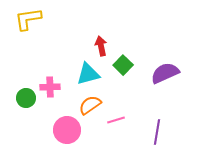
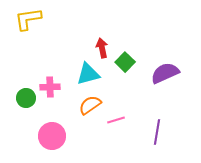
red arrow: moved 1 px right, 2 px down
green square: moved 2 px right, 3 px up
pink circle: moved 15 px left, 6 px down
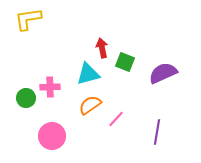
green square: rotated 24 degrees counterclockwise
purple semicircle: moved 2 px left
pink line: moved 1 px up; rotated 30 degrees counterclockwise
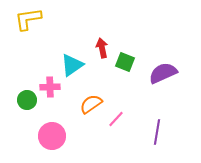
cyan triangle: moved 16 px left, 9 px up; rotated 20 degrees counterclockwise
green circle: moved 1 px right, 2 px down
orange semicircle: moved 1 px right, 1 px up
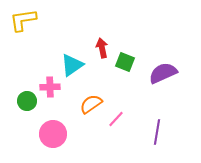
yellow L-shape: moved 5 px left, 1 px down
green circle: moved 1 px down
pink circle: moved 1 px right, 2 px up
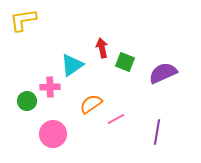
pink line: rotated 18 degrees clockwise
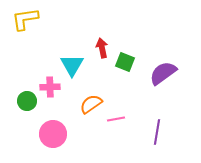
yellow L-shape: moved 2 px right, 1 px up
cyan triangle: rotated 25 degrees counterclockwise
purple semicircle: rotated 12 degrees counterclockwise
pink line: rotated 18 degrees clockwise
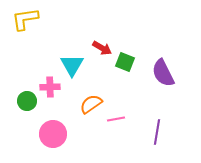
red arrow: rotated 132 degrees clockwise
purple semicircle: rotated 80 degrees counterclockwise
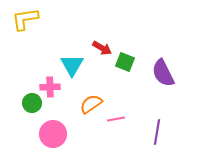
green circle: moved 5 px right, 2 px down
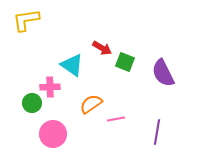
yellow L-shape: moved 1 px right, 1 px down
cyan triangle: rotated 25 degrees counterclockwise
